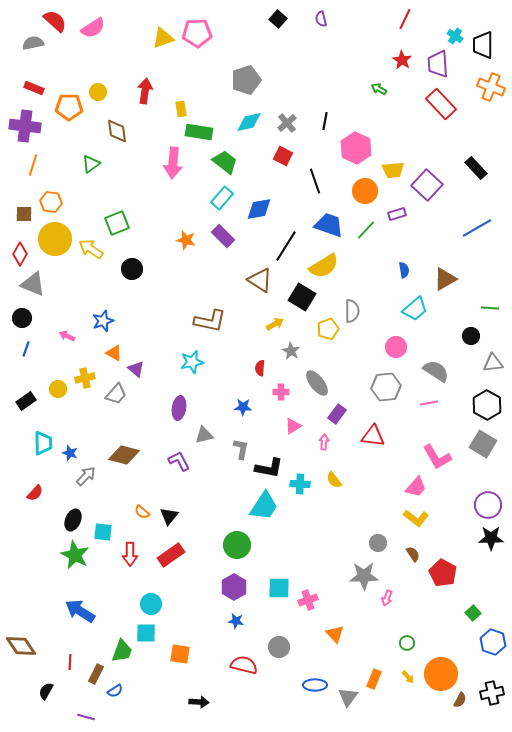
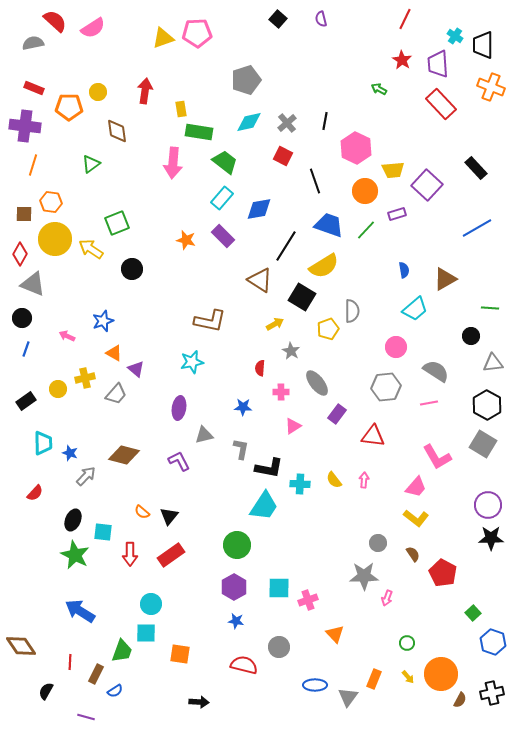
pink arrow at (324, 442): moved 40 px right, 38 px down
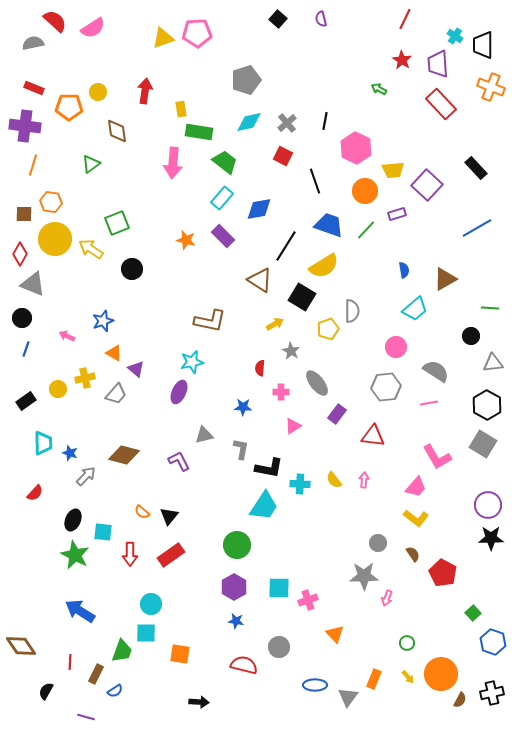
purple ellipse at (179, 408): moved 16 px up; rotated 15 degrees clockwise
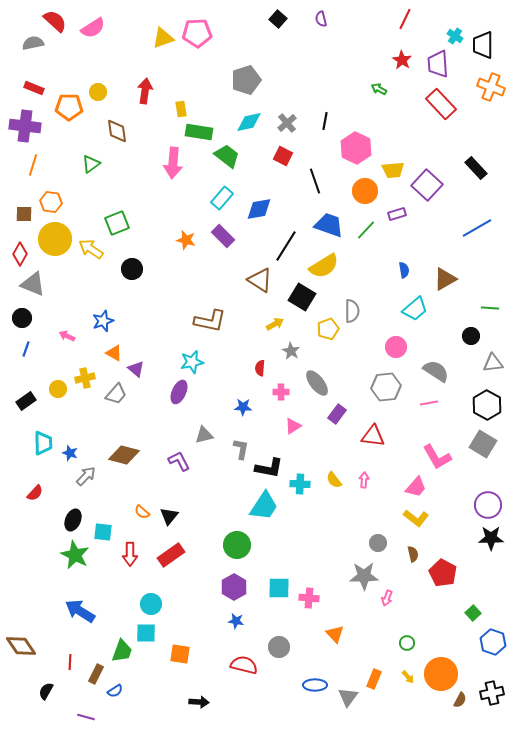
green trapezoid at (225, 162): moved 2 px right, 6 px up
brown semicircle at (413, 554): rotated 21 degrees clockwise
pink cross at (308, 600): moved 1 px right, 2 px up; rotated 24 degrees clockwise
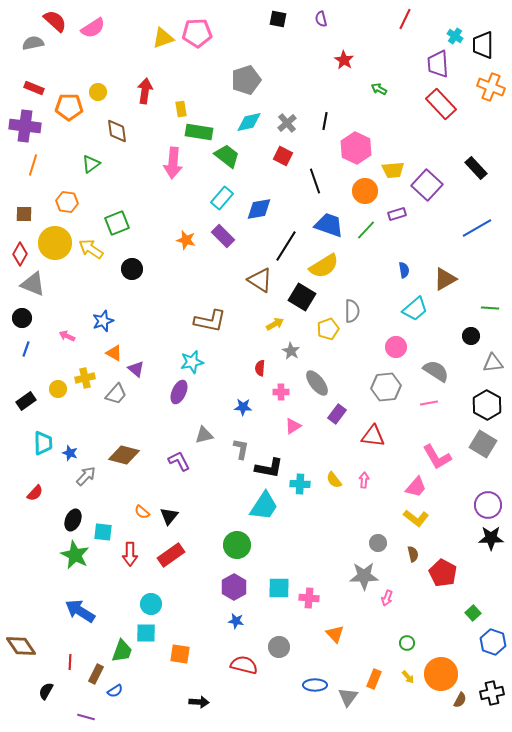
black square at (278, 19): rotated 30 degrees counterclockwise
red star at (402, 60): moved 58 px left
orange hexagon at (51, 202): moved 16 px right
yellow circle at (55, 239): moved 4 px down
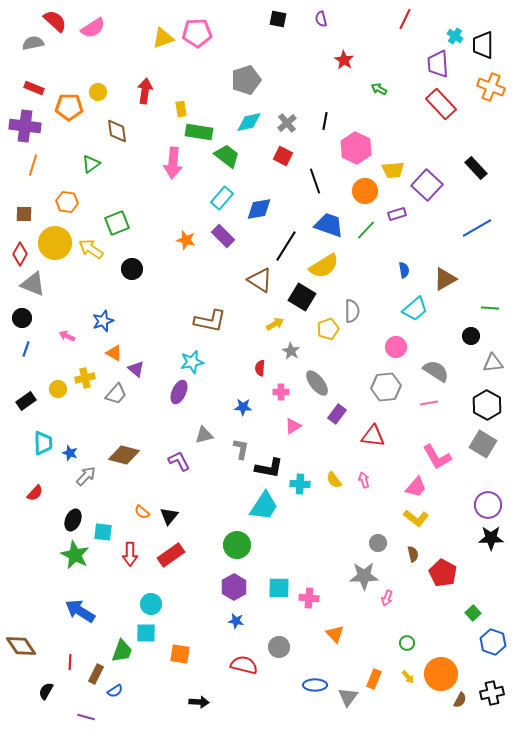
pink arrow at (364, 480): rotated 21 degrees counterclockwise
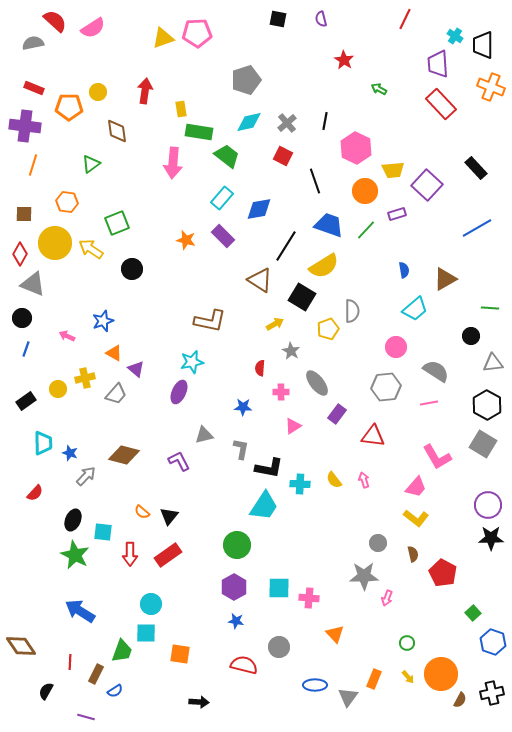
red rectangle at (171, 555): moved 3 px left
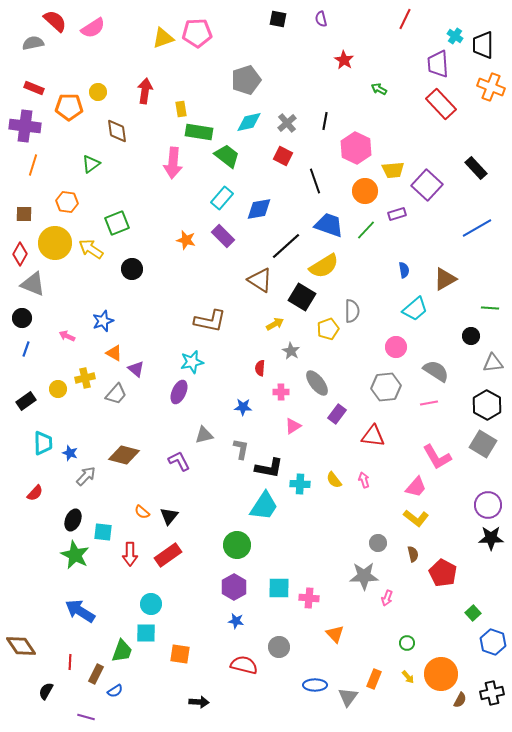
black line at (286, 246): rotated 16 degrees clockwise
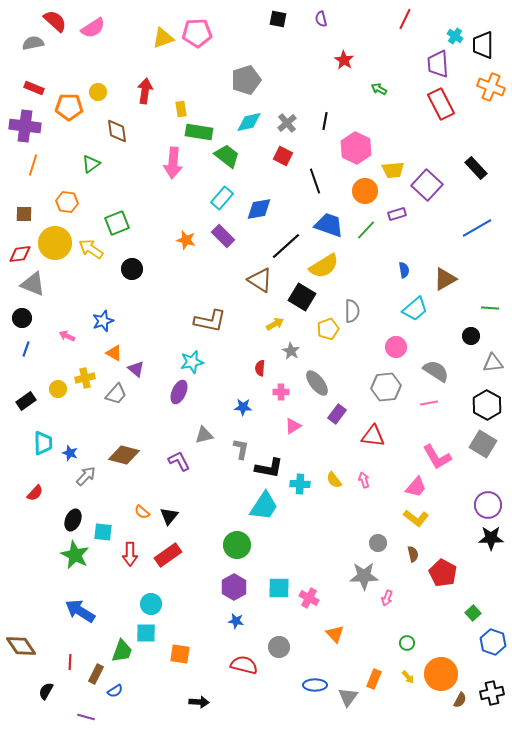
red rectangle at (441, 104): rotated 16 degrees clockwise
red diamond at (20, 254): rotated 55 degrees clockwise
pink cross at (309, 598): rotated 24 degrees clockwise
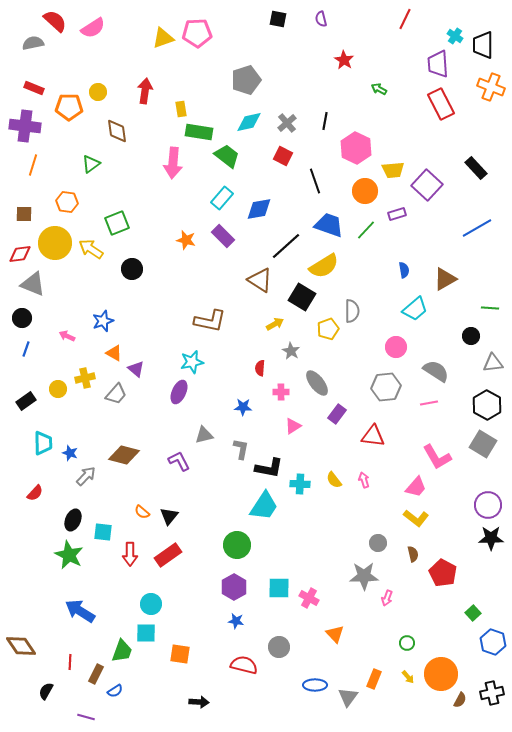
green star at (75, 555): moved 6 px left
